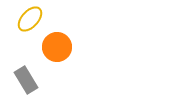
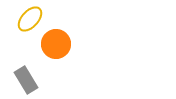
orange circle: moved 1 px left, 3 px up
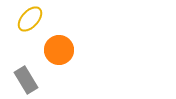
orange circle: moved 3 px right, 6 px down
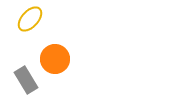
orange circle: moved 4 px left, 9 px down
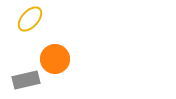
gray rectangle: rotated 72 degrees counterclockwise
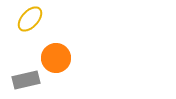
orange circle: moved 1 px right, 1 px up
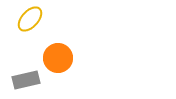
orange circle: moved 2 px right
